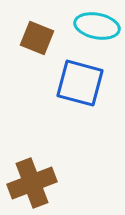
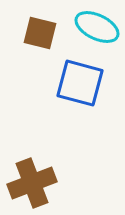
cyan ellipse: moved 1 px down; rotated 15 degrees clockwise
brown square: moved 3 px right, 5 px up; rotated 8 degrees counterclockwise
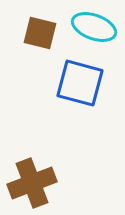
cyan ellipse: moved 3 px left; rotated 6 degrees counterclockwise
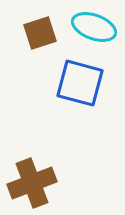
brown square: rotated 32 degrees counterclockwise
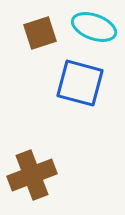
brown cross: moved 8 px up
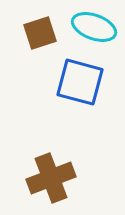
blue square: moved 1 px up
brown cross: moved 19 px right, 3 px down
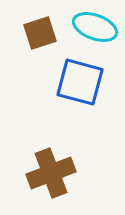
cyan ellipse: moved 1 px right
brown cross: moved 5 px up
